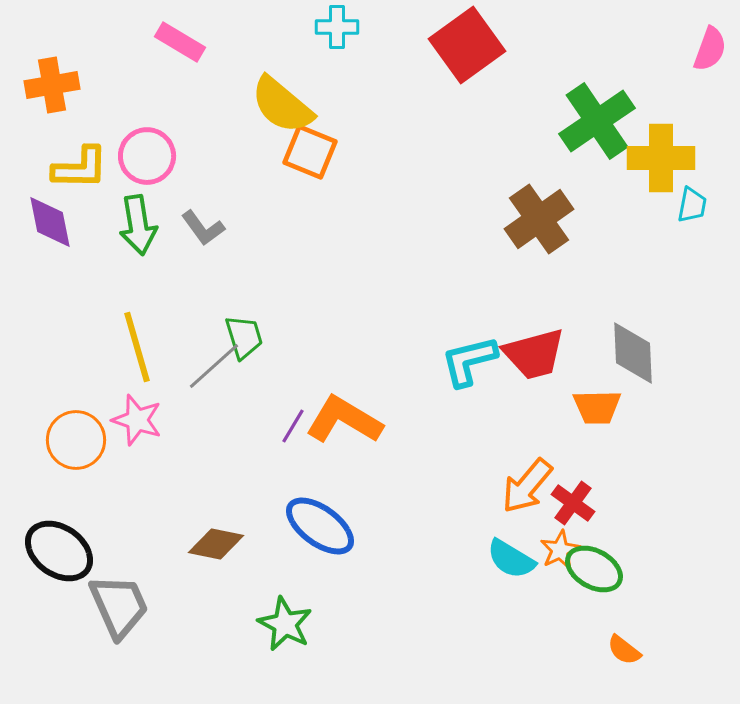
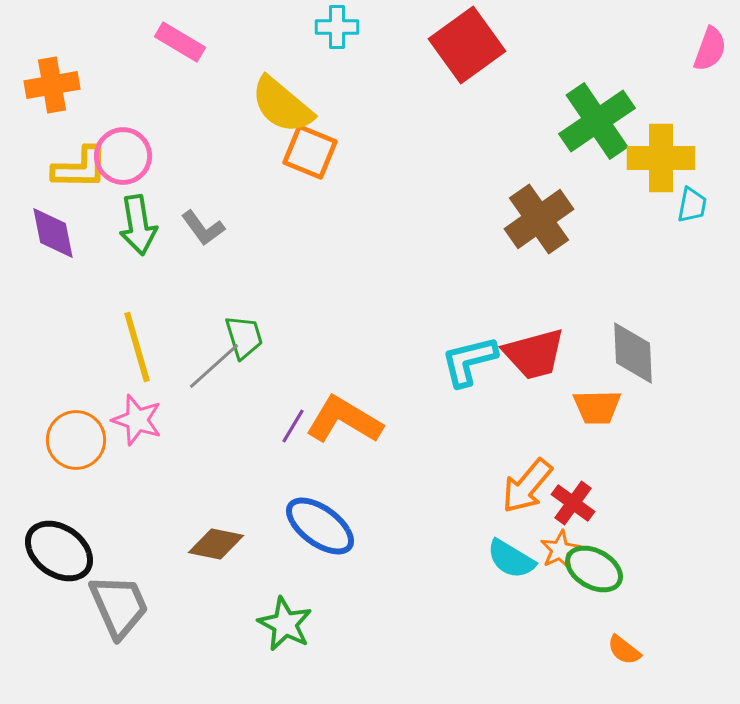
pink circle: moved 24 px left
purple diamond: moved 3 px right, 11 px down
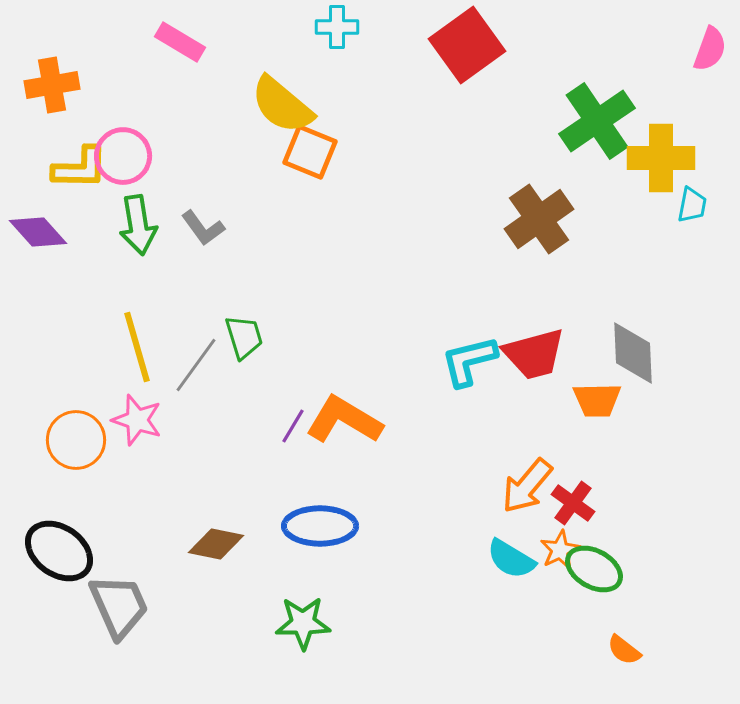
purple diamond: moved 15 px left, 1 px up; rotated 30 degrees counterclockwise
gray line: moved 18 px left, 1 px up; rotated 12 degrees counterclockwise
orange trapezoid: moved 7 px up
blue ellipse: rotated 36 degrees counterclockwise
green star: moved 18 px right, 1 px up; rotated 28 degrees counterclockwise
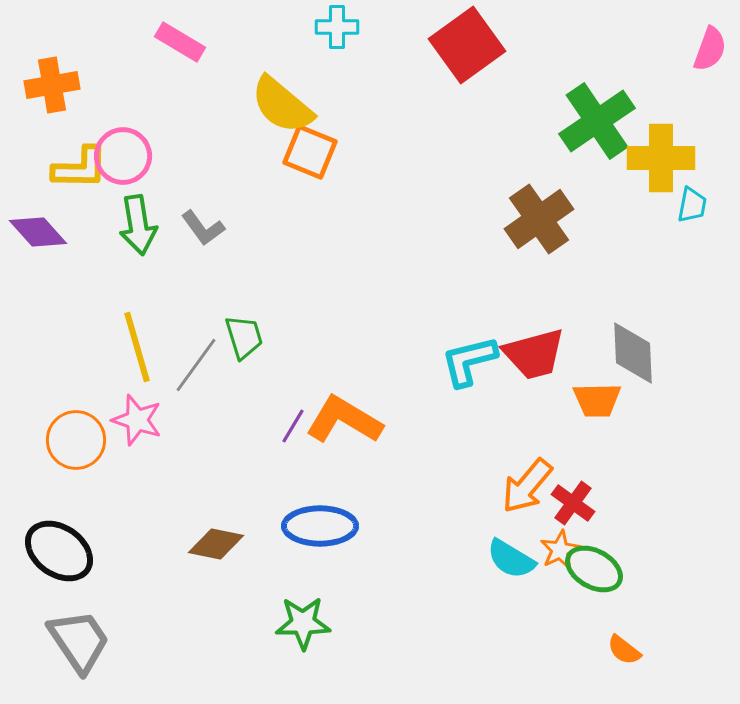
gray trapezoid: moved 40 px left, 35 px down; rotated 10 degrees counterclockwise
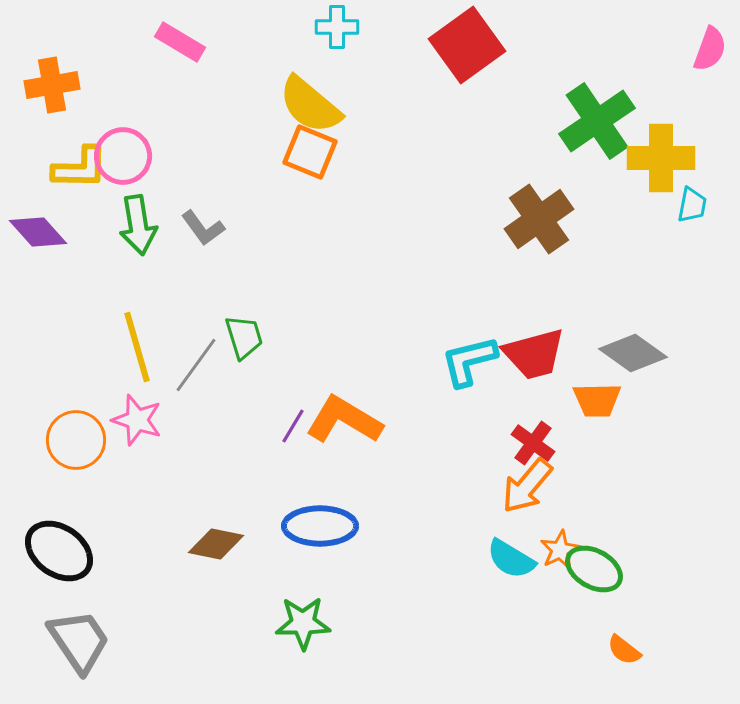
yellow semicircle: moved 28 px right
gray diamond: rotated 52 degrees counterclockwise
red cross: moved 40 px left, 60 px up
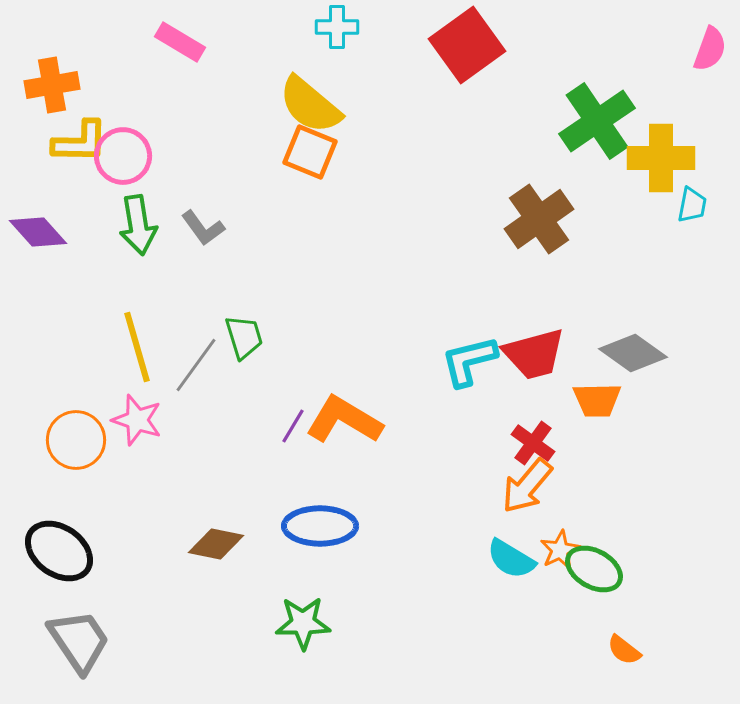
yellow L-shape: moved 26 px up
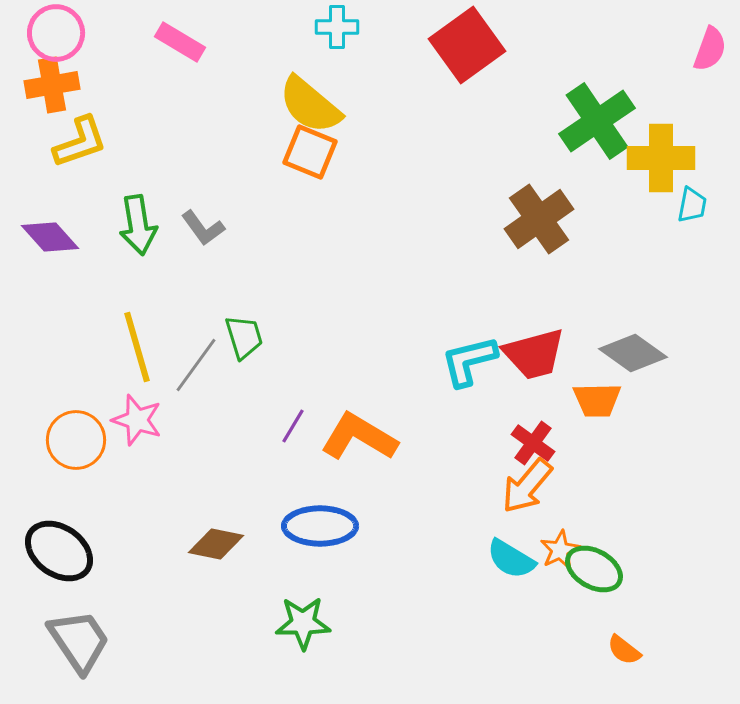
yellow L-shape: rotated 20 degrees counterclockwise
pink circle: moved 67 px left, 123 px up
purple diamond: moved 12 px right, 5 px down
orange L-shape: moved 15 px right, 17 px down
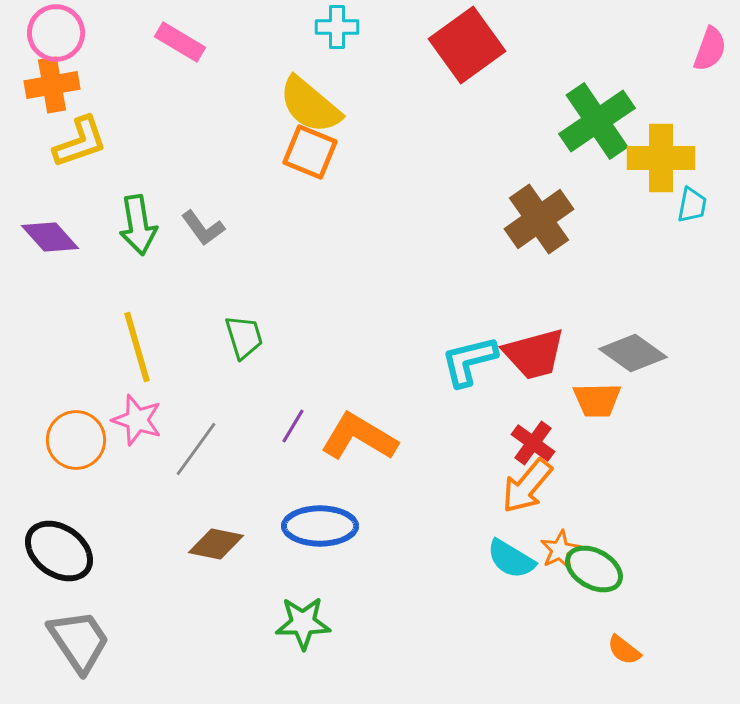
gray line: moved 84 px down
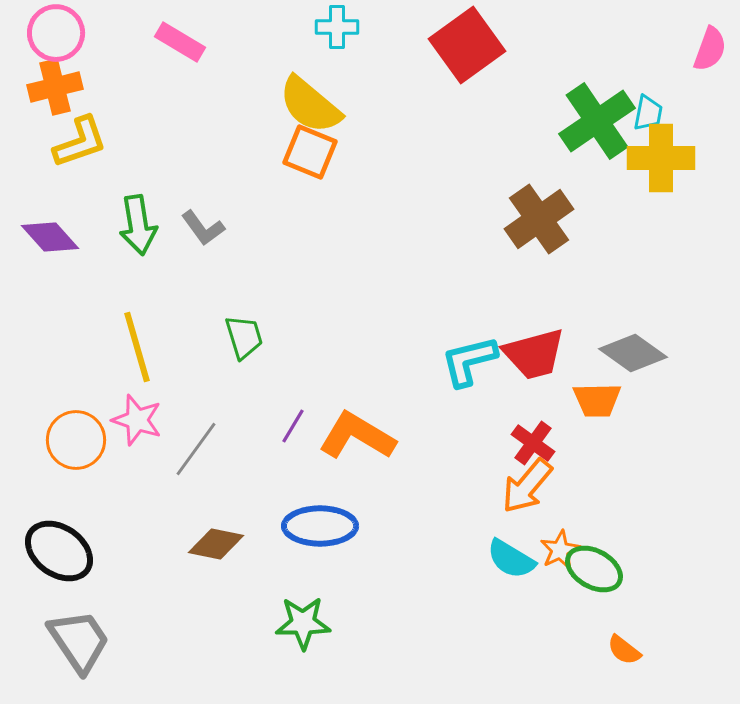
orange cross: moved 3 px right, 2 px down; rotated 4 degrees counterclockwise
cyan trapezoid: moved 44 px left, 92 px up
orange L-shape: moved 2 px left, 1 px up
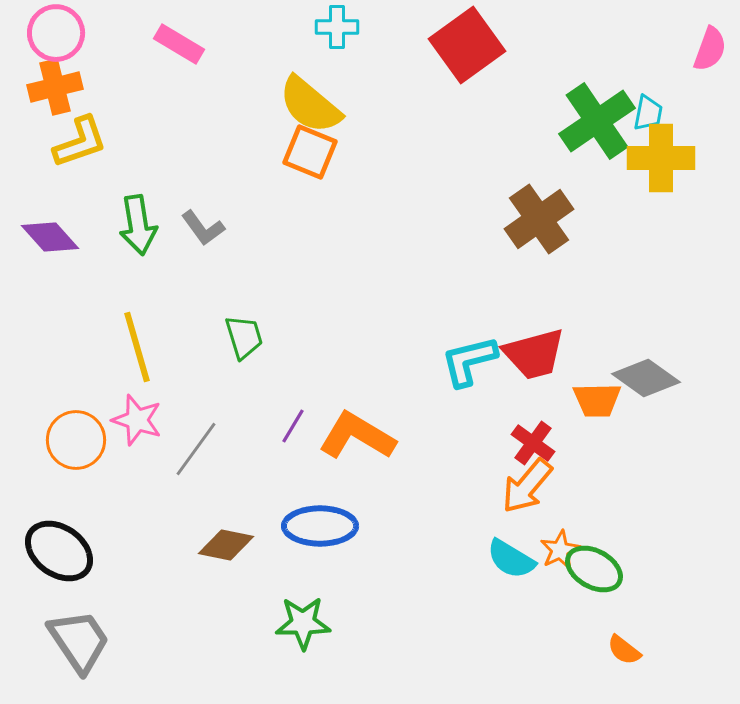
pink rectangle: moved 1 px left, 2 px down
gray diamond: moved 13 px right, 25 px down
brown diamond: moved 10 px right, 1 px down
